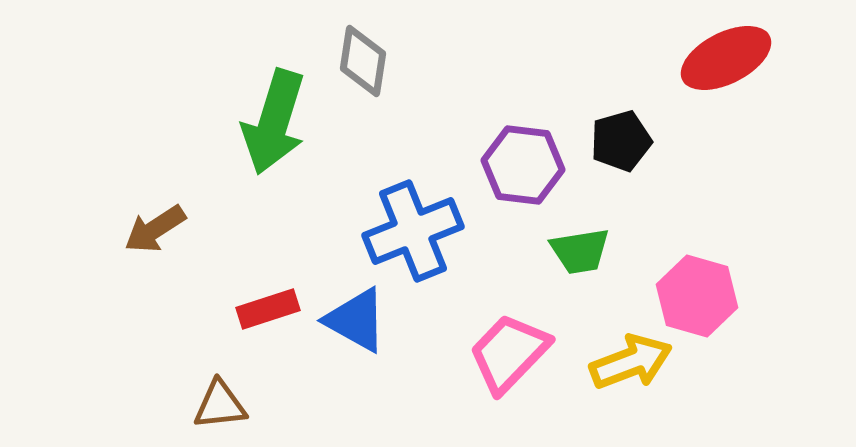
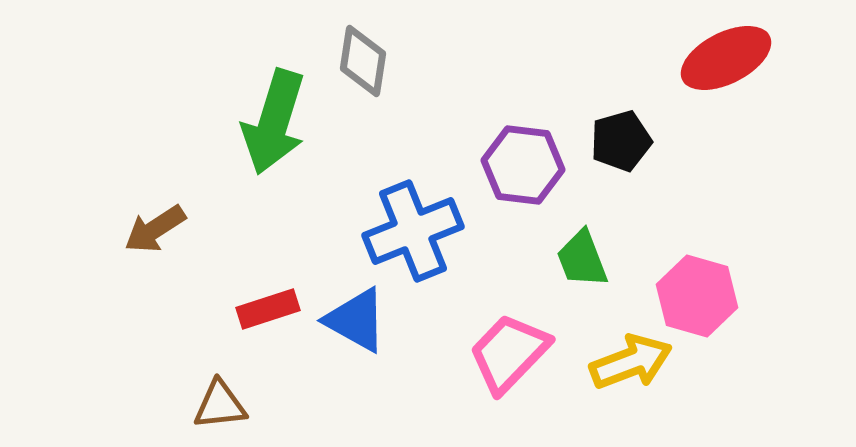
green trapezoid: moved 2 px right, 8 px down; rotated 78 degrees clockwise
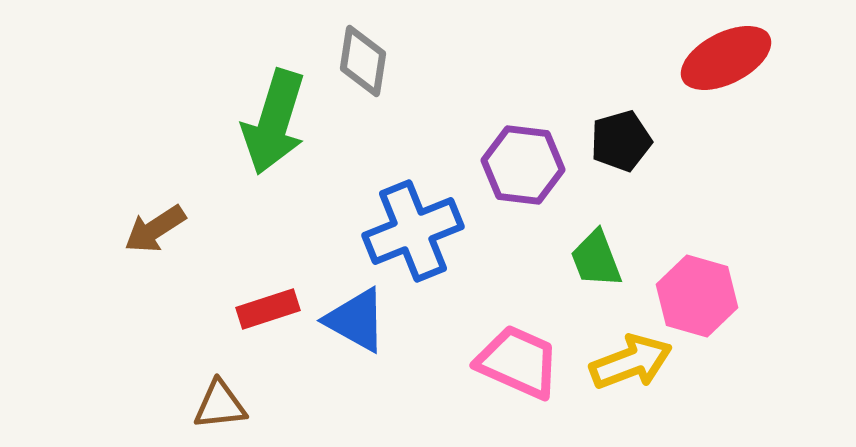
green trapezoid: moved 14 px right
pink trapezoid: moved 9 px right, 9 px down; rotated 70 degrees clockwise
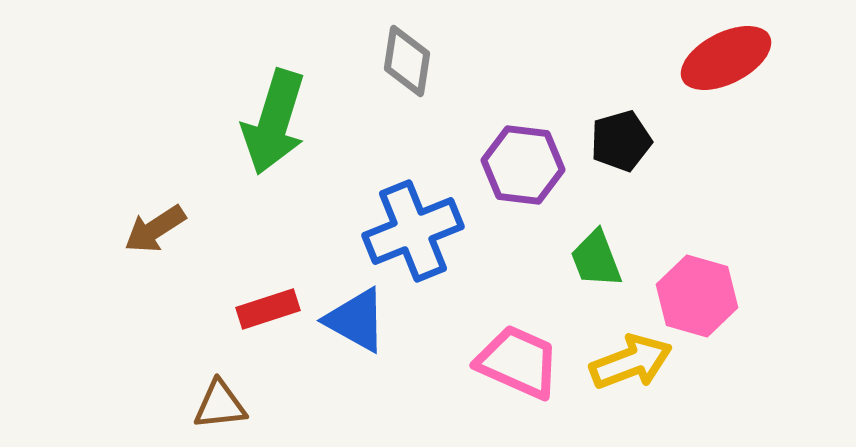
gray diamond: moved 44 px right
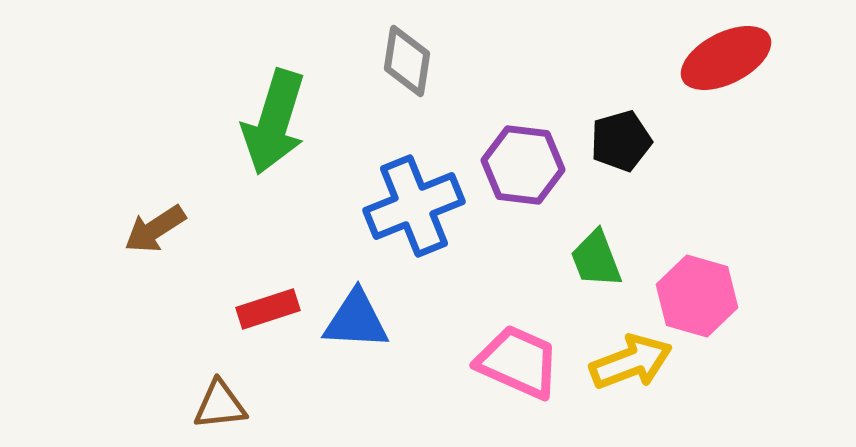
blue cross: moved 1 px right, 25 px up
blue triangle: rotated 26 degrees counterclockwise
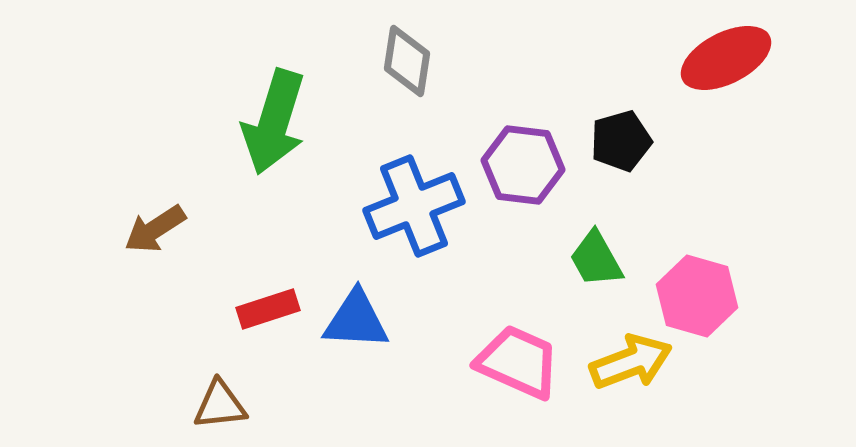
green trapezoid: rotated 8 degrees counterclockwise
